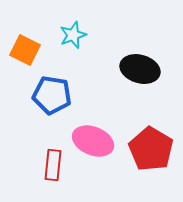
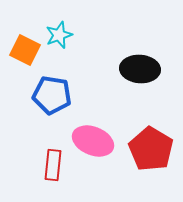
cyan star: moved 14 px left
black ellipse: rotated 12 degrees counterclockwise
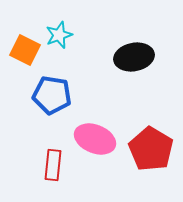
black ellipse: moved 6 px left, 12 px up; rotated 15 degrees counterclockwise
pink ellipse: moved 2 px right, 2 px up
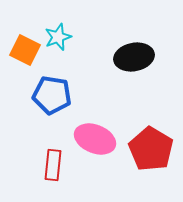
cyan star: moved 1 px left, 2 px down
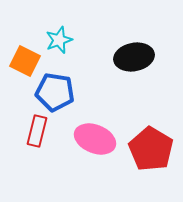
cyan star: moved 1 px right, 3 px down
orange square: moved 11 px down
blue pentagon: moved 3 px right, 3 px up
red rectangle: moved 16 px left, 34 px up; rotated 8 degrees clockwise
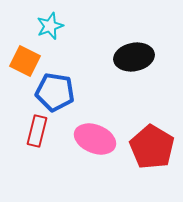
cyan star: moved 9 px left, 14 px up
red pentagon: moved 1 px right, 2 px up
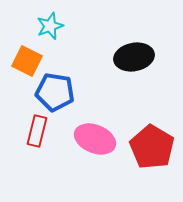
orange square: moved 2 px right
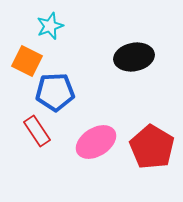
blue pentagon: rotated 12 degrees counterclockwise
red rectangle: rotated 48 degrees counterclockwise
pink ellipse: moved 1 px right, 3 px down; rotated 54 degrees counterclockwise
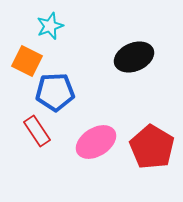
black ellipse: rotated 12 degrees counterclockwise
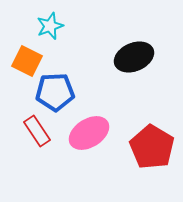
pink ellipse: moved 7 px left, 9 px up
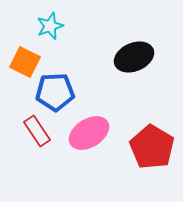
orange square: moved 2 px left, 1 px down
